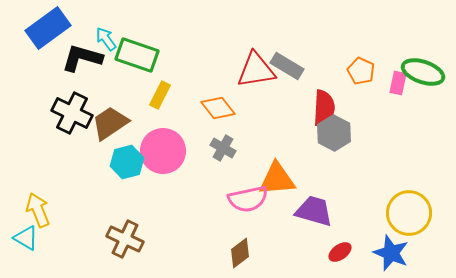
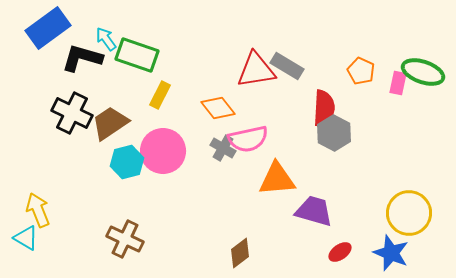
pink semicircle: moved 60 px up
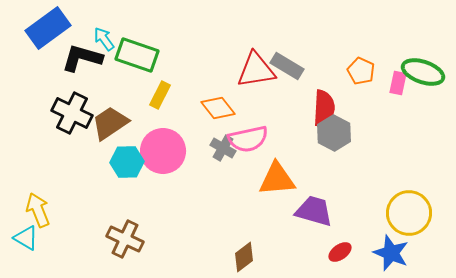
cyan arrow: moved 2 px left
cyan hexagon: rotated 12 degrees clockwise
brown diamond: moved 4 px right, 4 px down
